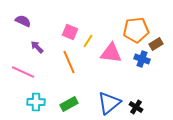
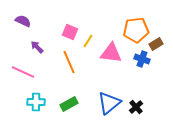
black cross: rotated 16 degrees clockwise
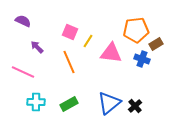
black cross: moved 1 px left, 1 px up
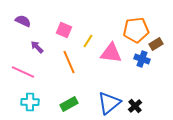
pink square: moved 6 px left, 2 px up
cyan cross: moved 6 px left
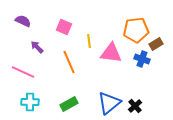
pink square: moved 3 px up
yellow line: moved 1 px right; rotated 40 degrees counterclockwise
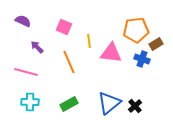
pink line: moved 3 px right; rotated 10 degrees counterclockwise
